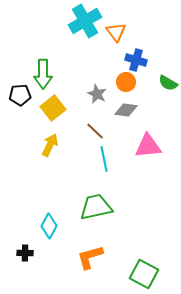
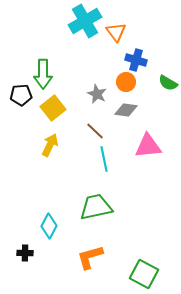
black pentagon: moved 1 px right
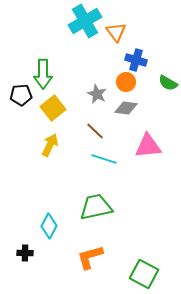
gray diamond: moved 2 px up
cyan line: rotated 60 degrees counterclockwise
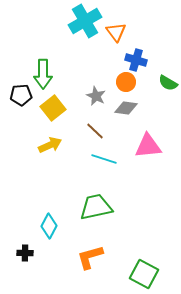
gray star: moved 1 px left, 2 px down
yellow arrow: rotated 40 degrees clockwise
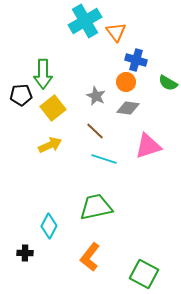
gray diamond: moved 2 px right
pink triangle: rotated 12 degrees counterclockwise
orange L-shape: rotated 36 degrees counterclockwise
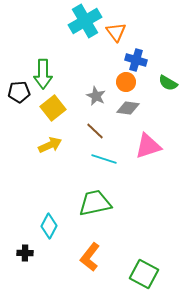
black pentagon: moved 2 px left, 3 px up
green trapezoid: moved 1 px left, 4 px up
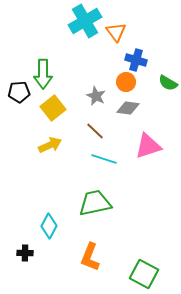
orange L-shape: rotated 16 degrees counterclockwise
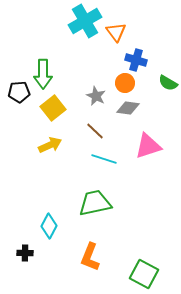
orange circle: moved 1 px left, 1 px down
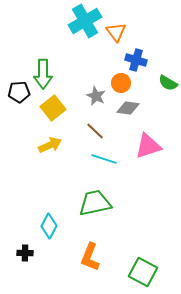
orange circle: moved 4 px left
green square: moved 1 px left, 2 px up
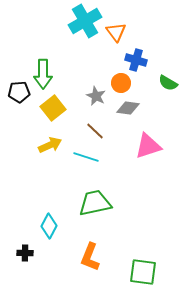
cyan line: moved 18 px left, 2 px up
green square: rotated 20 degrees counterclockwise
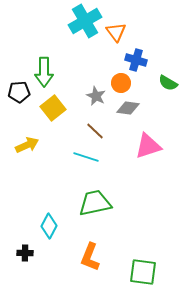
green arrow: moved 1 px right, 2 px up
yellow arrow: moved 23 px left
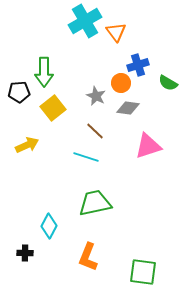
blue cross: moved 2 px right, 5 px down; rotated 35 degrees counterclockwise
orange L-shape: moved 2 px left
